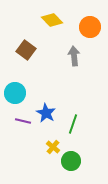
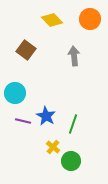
orange circle: moved 8 px up
blue star: moved 3 px down
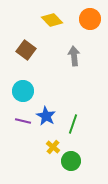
cyan circle: moved 8 px right, 2 px up
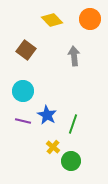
blue star: moved 1 px right, 1 px up
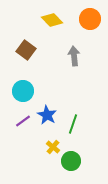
purple line: rotated 49 degrees counterclockwise
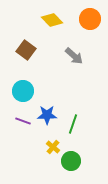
gray arrow: rotated 138 degrees clockwise
blue star: rotated 30 degrees counterclockwise
purple line: rotated 56 degrees clockwise
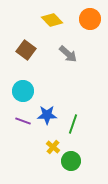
gray arrow: moved 6 px left, 2 px up
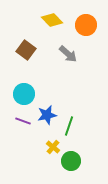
orange circle: moved 4 px left, 6 px down
cyan circle: moved 1 px right, 3 px down
blue star: rotated 12 degrees counterclockwise
green line: moved 4 px left, 2 px down
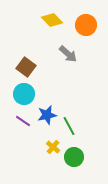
brown square: moved 17 px down
purple line: rotated 14 degrees clockwise
green line: rotated 48 degrees counterclockwise
green circle: moved 3 px right, 4 px up
